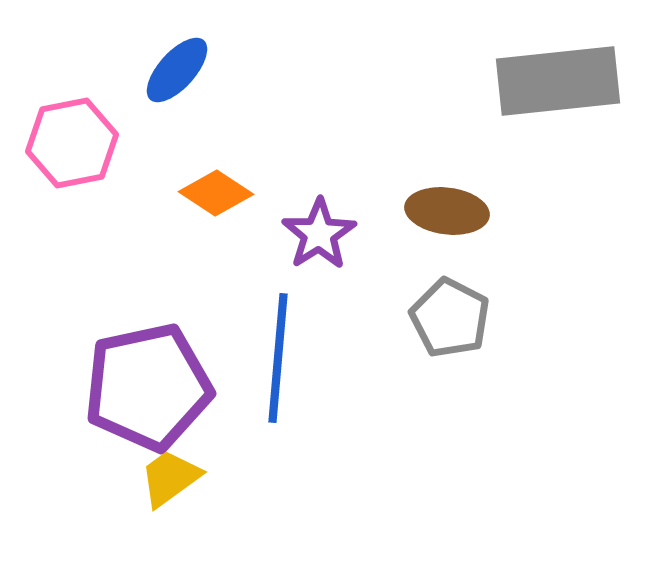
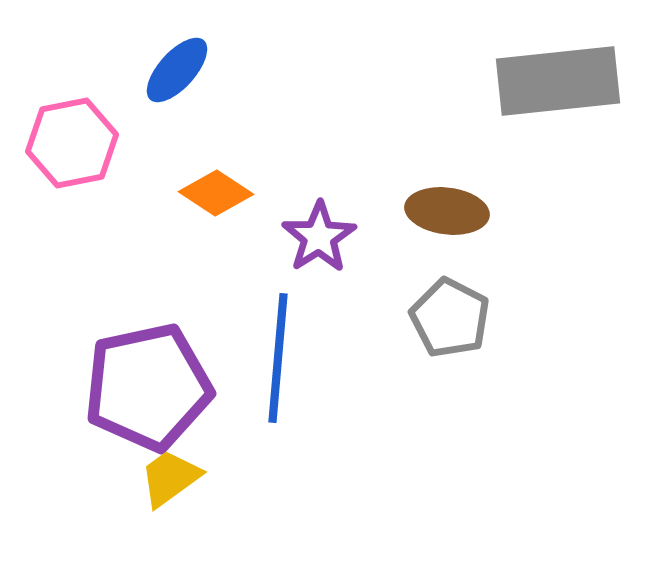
purple star: moved 3 px down
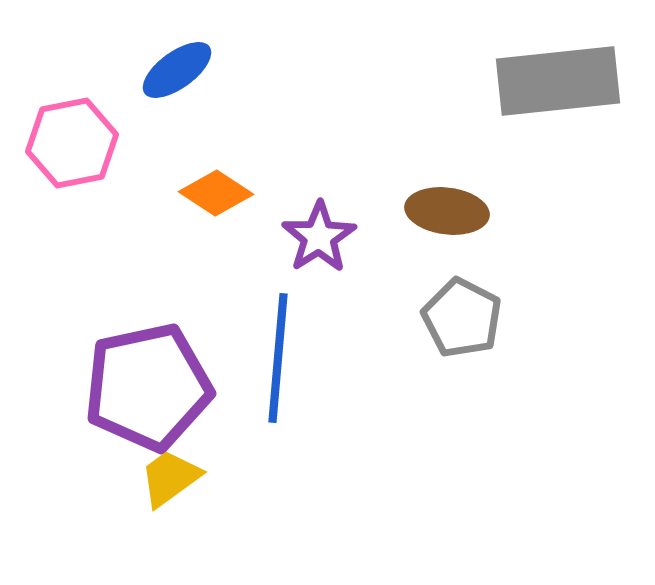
blue ellipse: rotated 12 degrees clockwise
gray pentagon: moved 12 px right
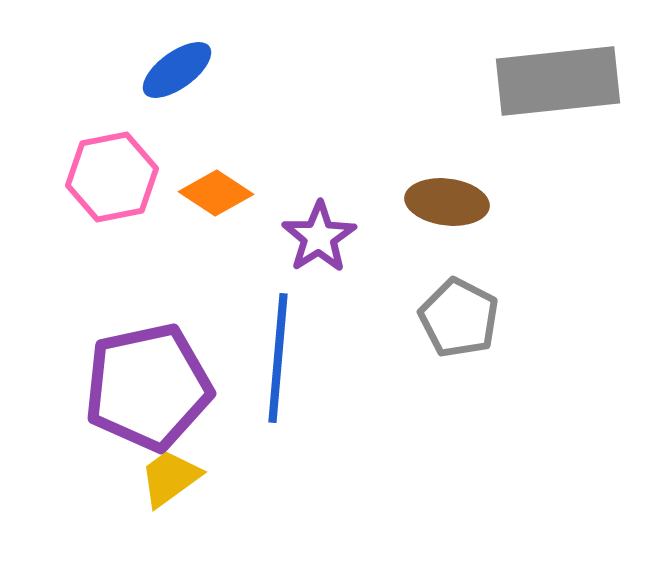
pink hexagon: moved 40 px right, 34 px down
brown ellipse: moved 9 px up
gray pentagon: moved 3 px left
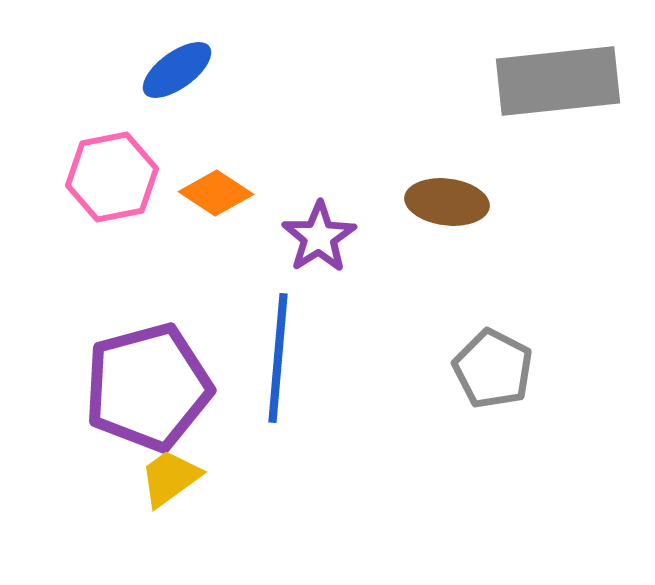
gray pentagon: moved 34 px right, 51 px down
purple pentagon: rotated 3 degrees counterclockwise
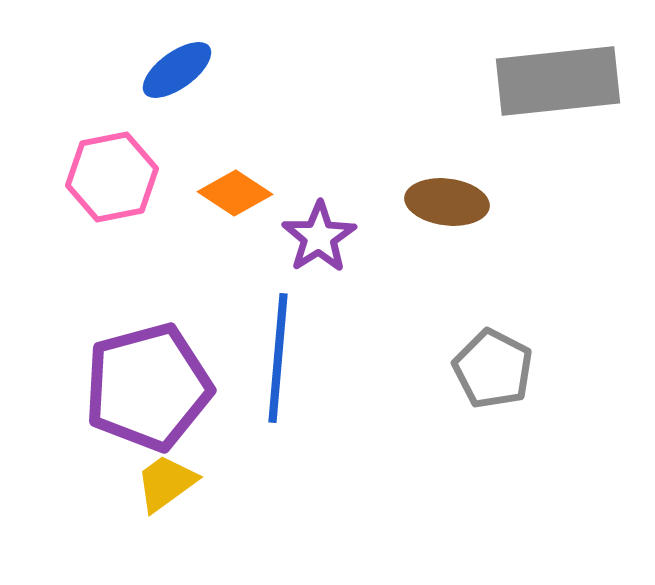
orange diamond: moved 19 px right
yellow trapezoid: moved 4 px left, 5 px down
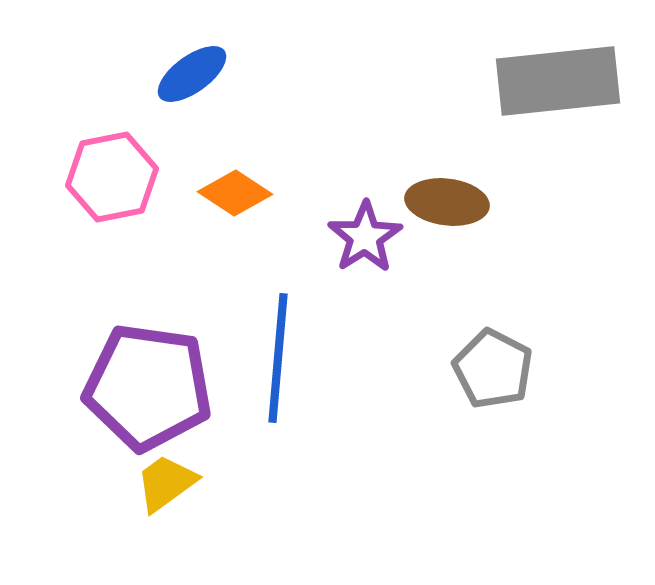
blue ellipse: moved 15 px right, 4 px down
purple star: moved 46 px right
purple pentagon: rotated 23 degrees clockwise
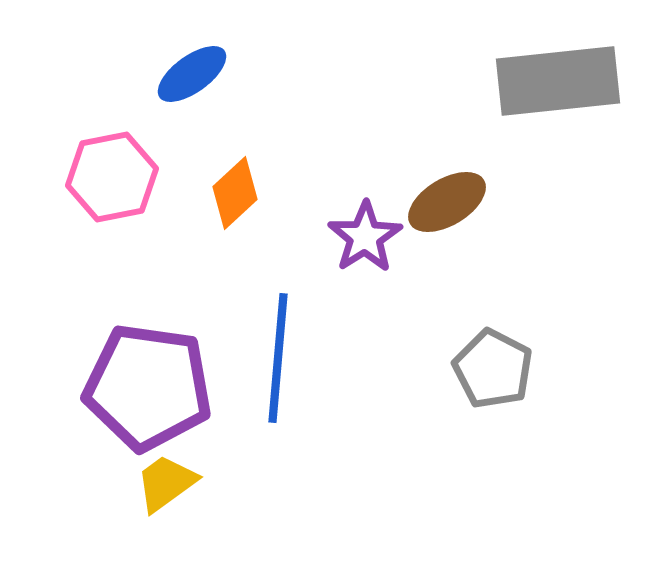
orange diamond: rotated 76 degrees counterclockwise
brown ellipse: rotated 38 degrees counterclockwise
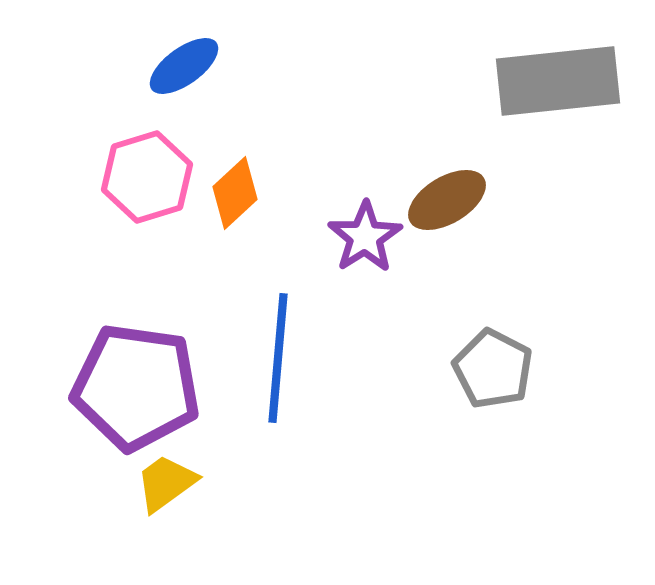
blue ellipse: moved 8 px left, 8 px up
pink hexagon: moved 35 px right; rotated 6 degrees counterclockwise
brown ellipse: moved 2 px up
purple pentagon: moved 12 px left
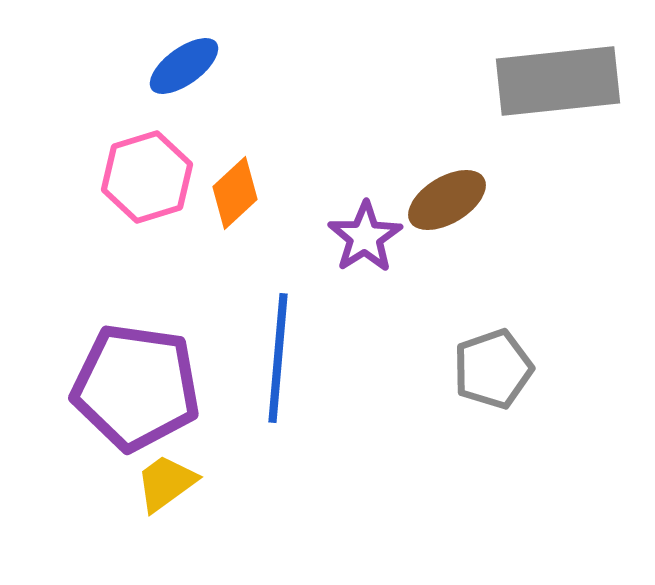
gray pentagon: rotated 26 degrees clockwise
